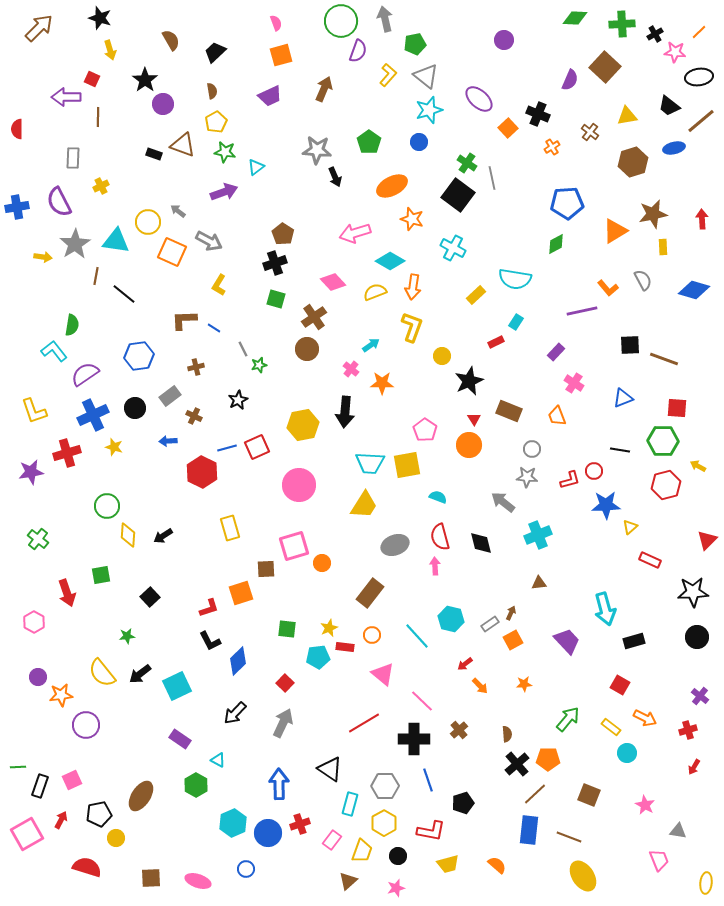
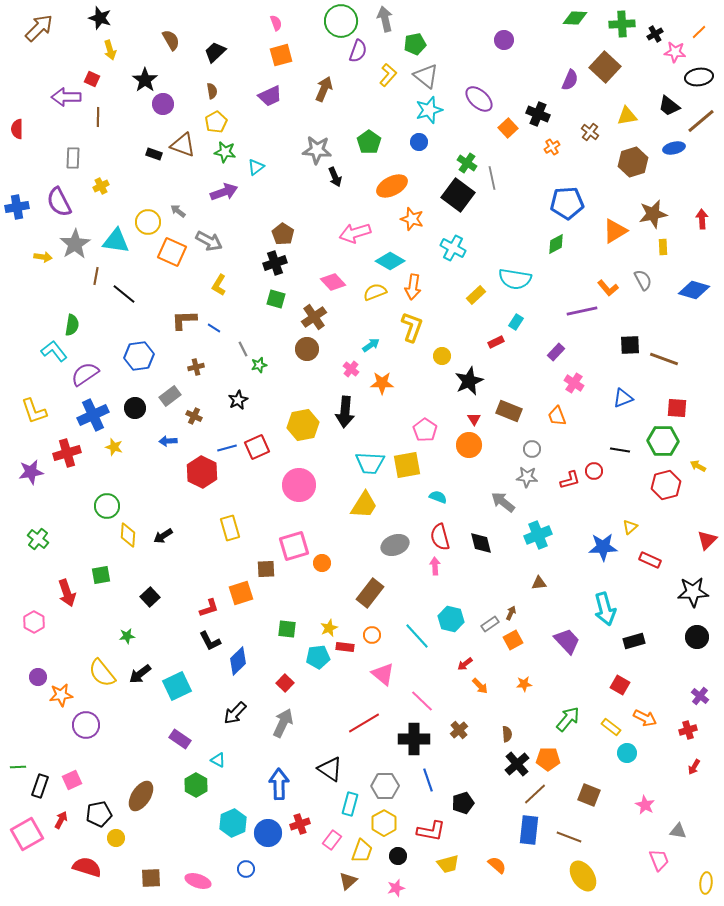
blue star at (606, 505): moved 3 px left, 42 px down
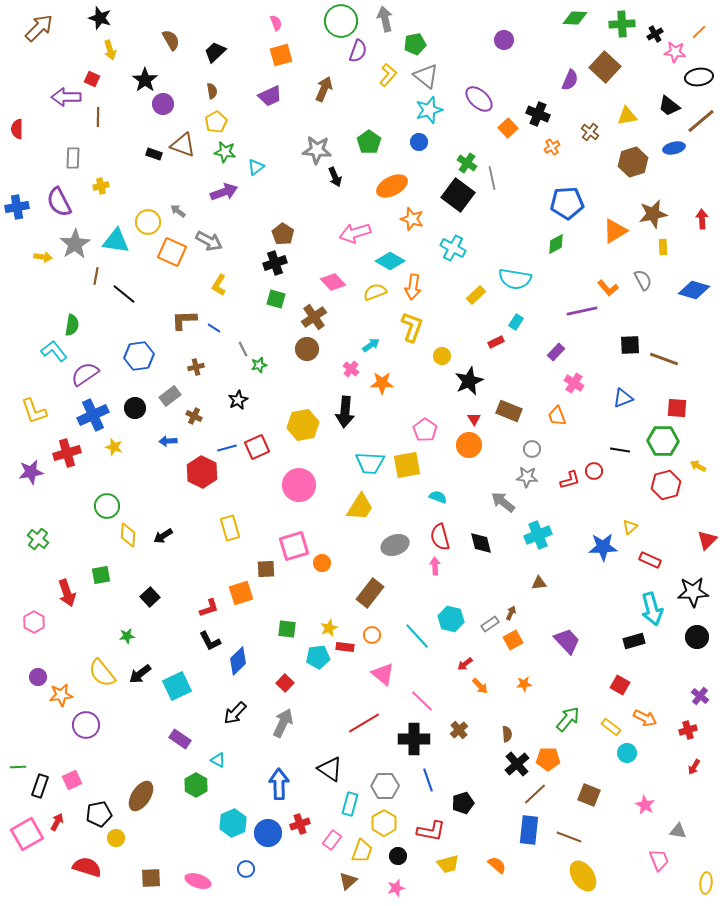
yellow cross at (101, 186): rotated 14 degrees clockwise
yellow trapezoid at (364, 505): moved 4 px left, 2 px down
cyan arrow at (605, 609): moved 47 px right
red arrow at (61, 820): moved 4 px left, 2 px down
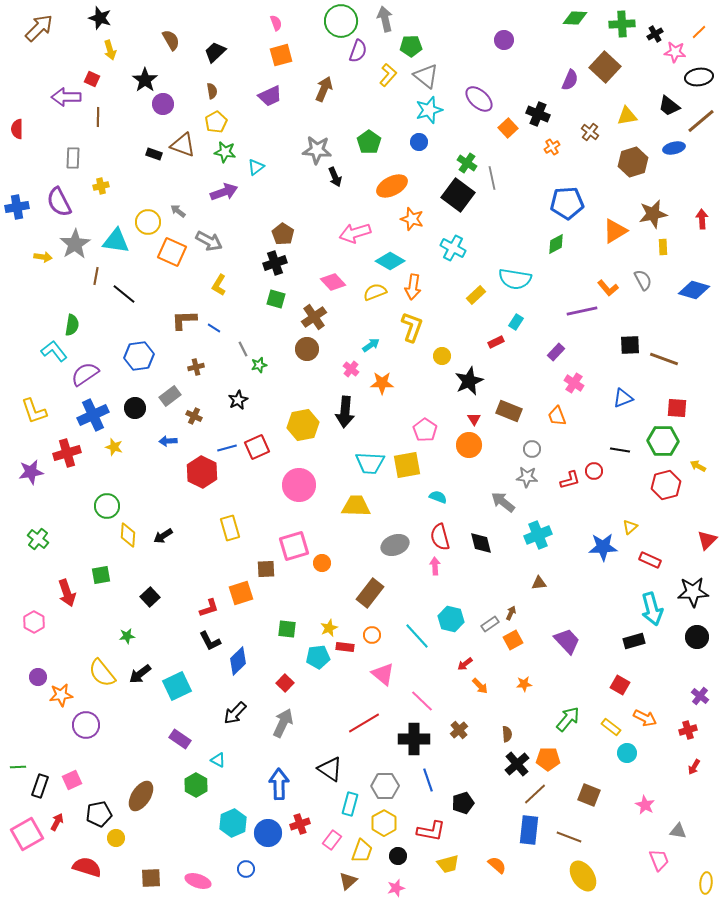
green pentagon at (415, 44): moved 4 px left, 2 px down; rotated 10 degrees clockwise
yellow trapezoid at (360, 507): moved 4 px left, 1 px up; rotated 120 degrees counterclockwise
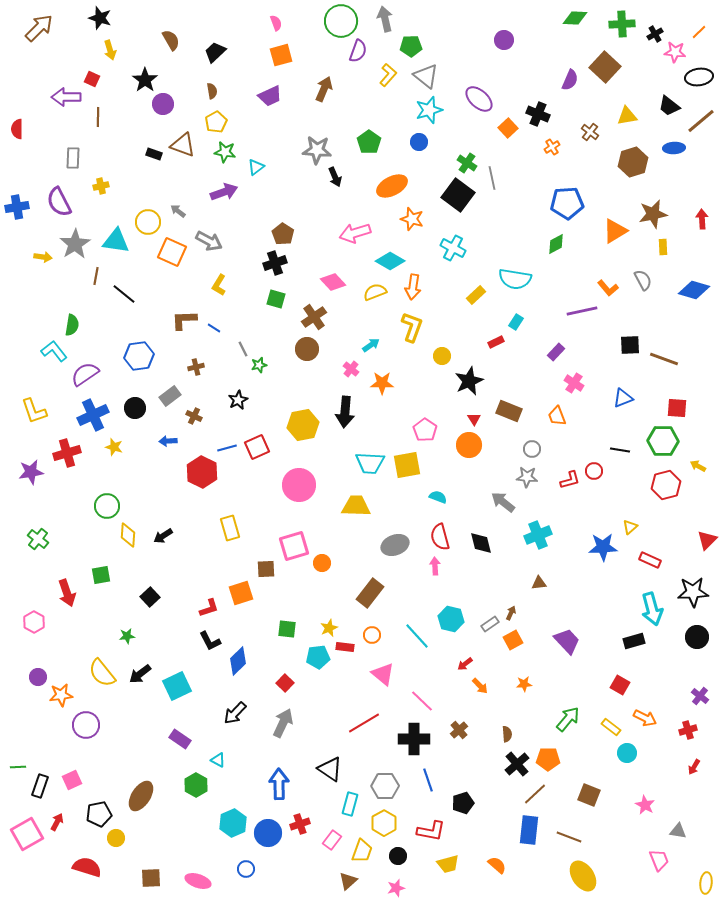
blue ellipse at (674, 148): rotated 10 degrees clockwise
